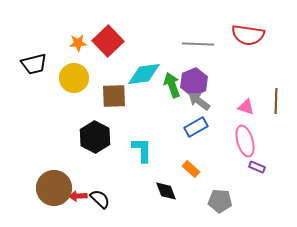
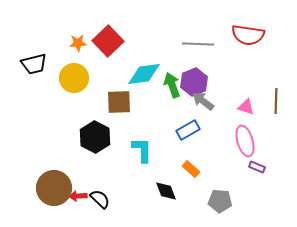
brown square: moved 5 px right, 6 px down
gray arrow: moved 4 px right
blue rectangle: moved 8 px left, 3 px down
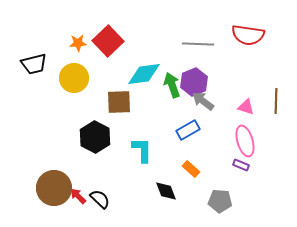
purple rectangle: moved 16 px left, 2 px up
red arrow: rotated 48 degrees clockwise
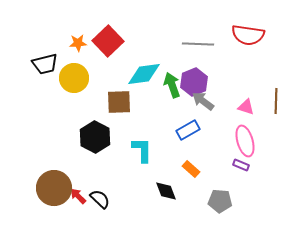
black trapezoid: moved 11 px right
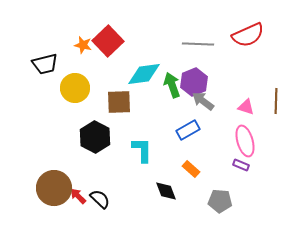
red semicircle: rotated 32 degrees counterclockwise
orange star: moved 5 px right, 2 px down; rotated 18 degrees clockwise
yellow circle: moved 1 px right, 10 px down
